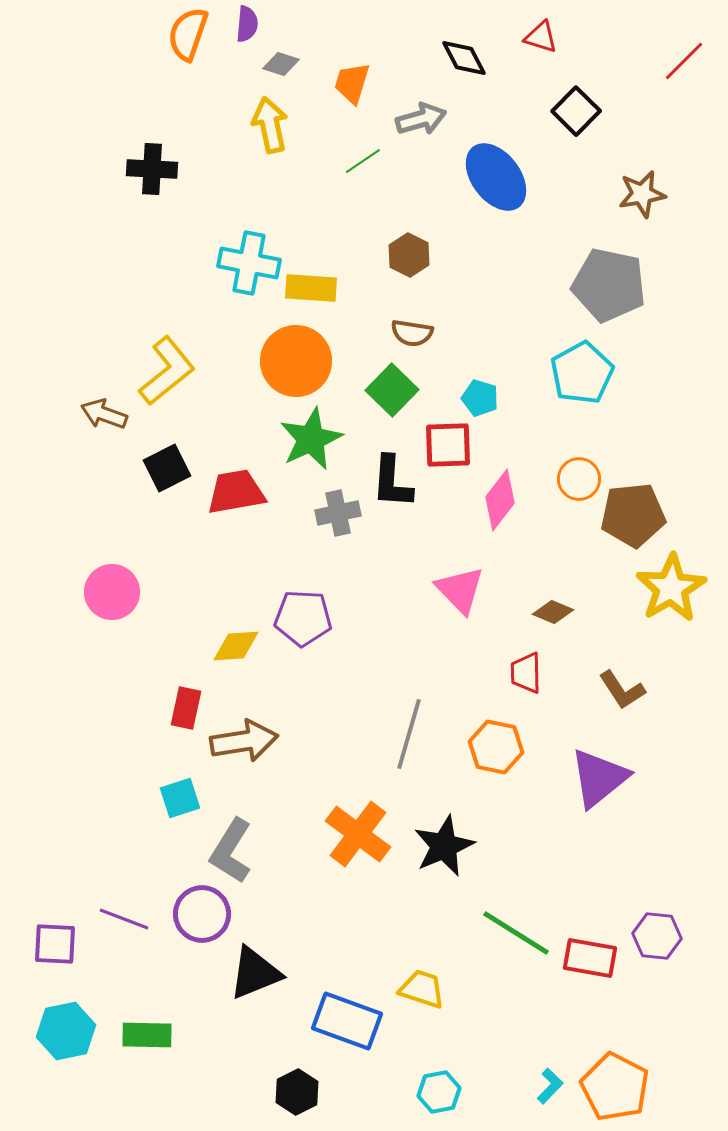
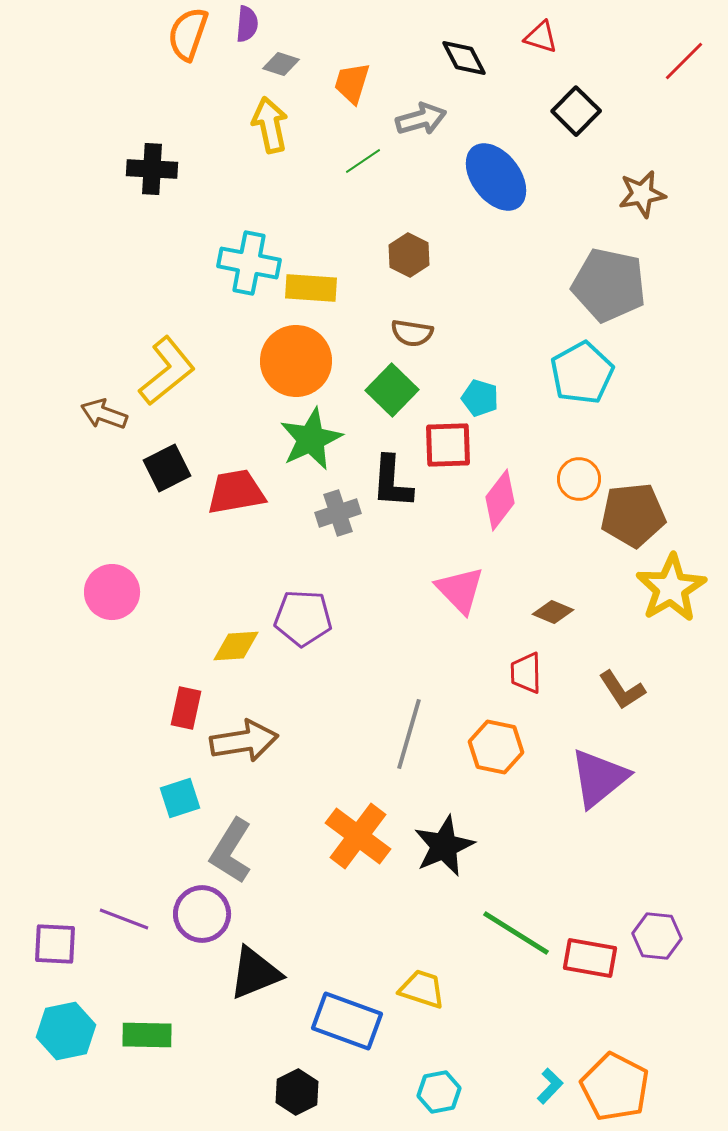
gray cross at (338, 513): rotated 6 degrees counterclockwise
orange cross at (358, 834): moved 2 px down
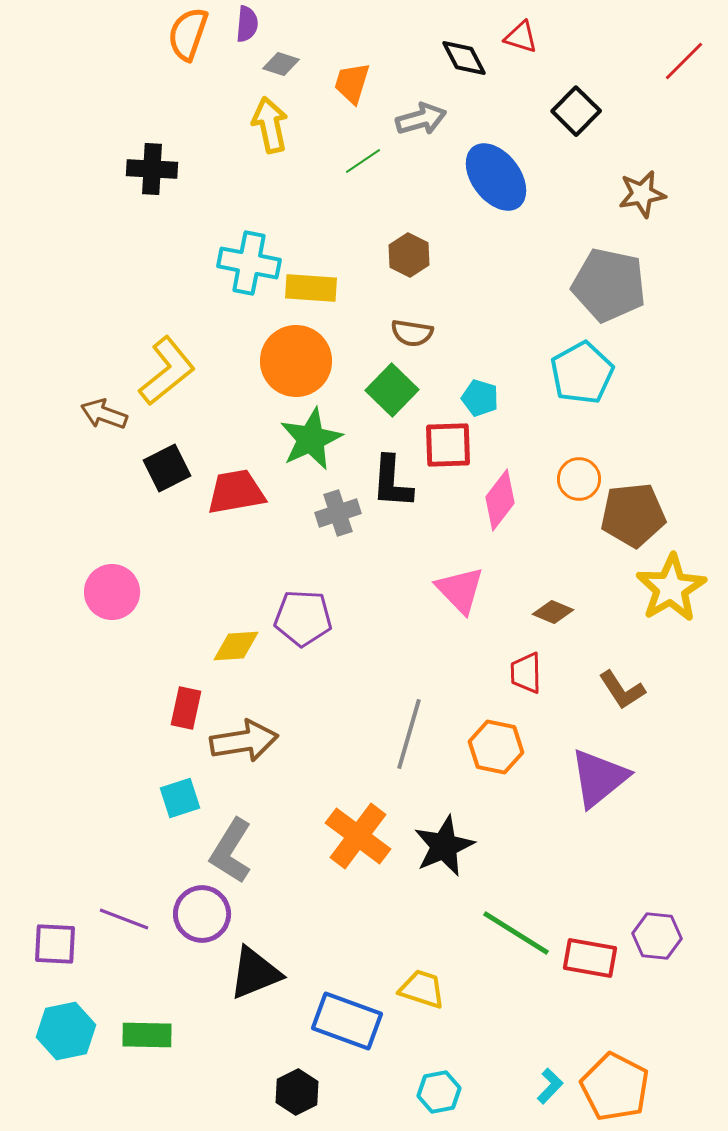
red triangle at (541, 37): moved 20 px left
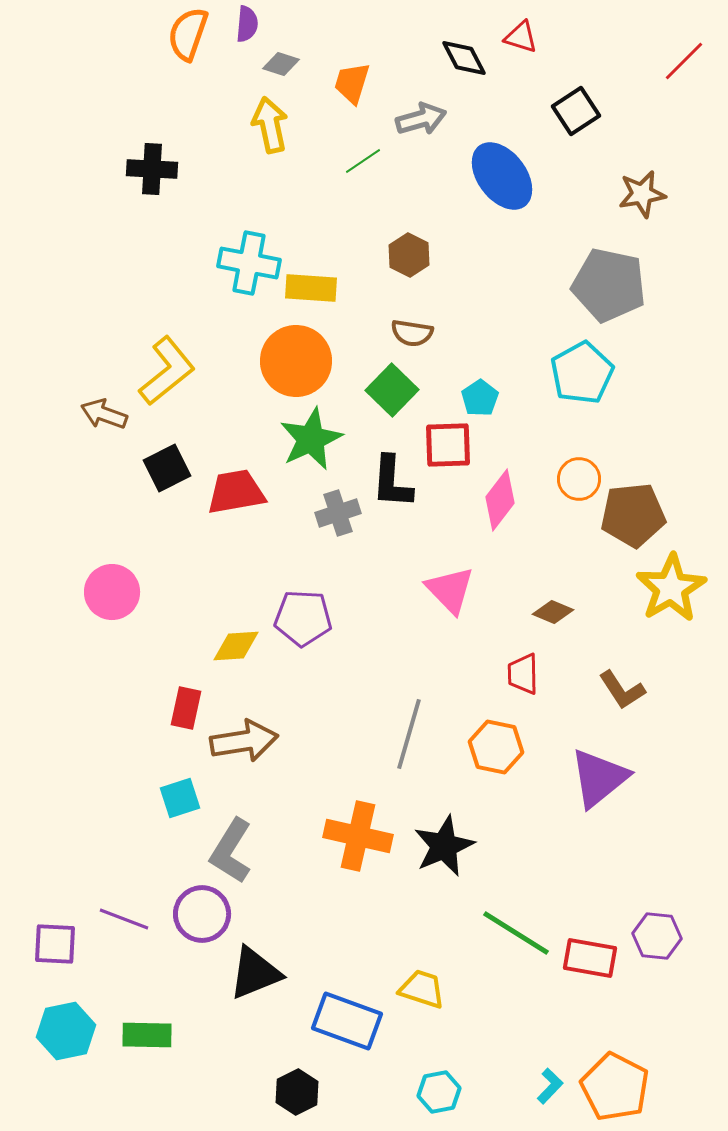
black square at (576, 111): rotated 12 degrees clockwise
blue ellipse at (496, 177): moved 6 px right, 1 px up
cyan pentagon at (480, 398): rotated 21 degrees clockwise
pink triangle at (460, 590): moved 10 px left
red trapezoid at (526, 673): moved 3 px left, 1 px down
orange cross at (358, 836): rotated 24 degrees counterclockwise
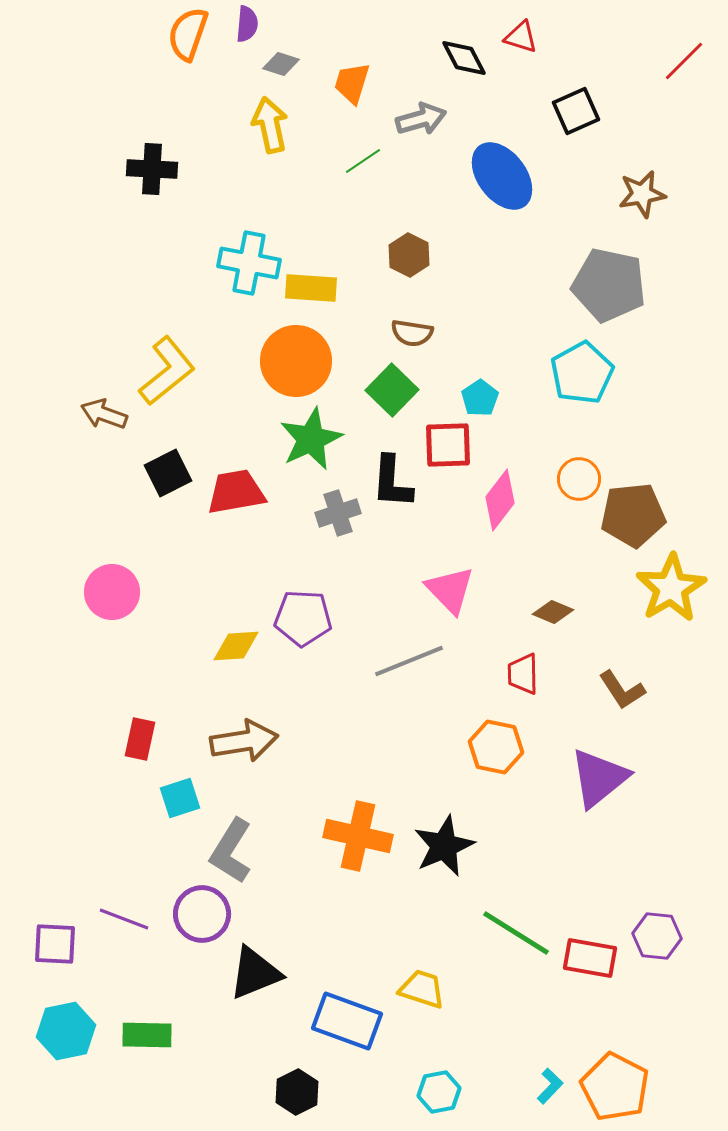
black square at (576, 111): rotated 9 degrees clockwise
black square at (167, 468): moved 1 px right, 5 px down
red rectangle at (186, 708): moved 46 px left, 31 px down
gray line at (409, 734): moved 73 px up; rotated 52 degrees clockwise
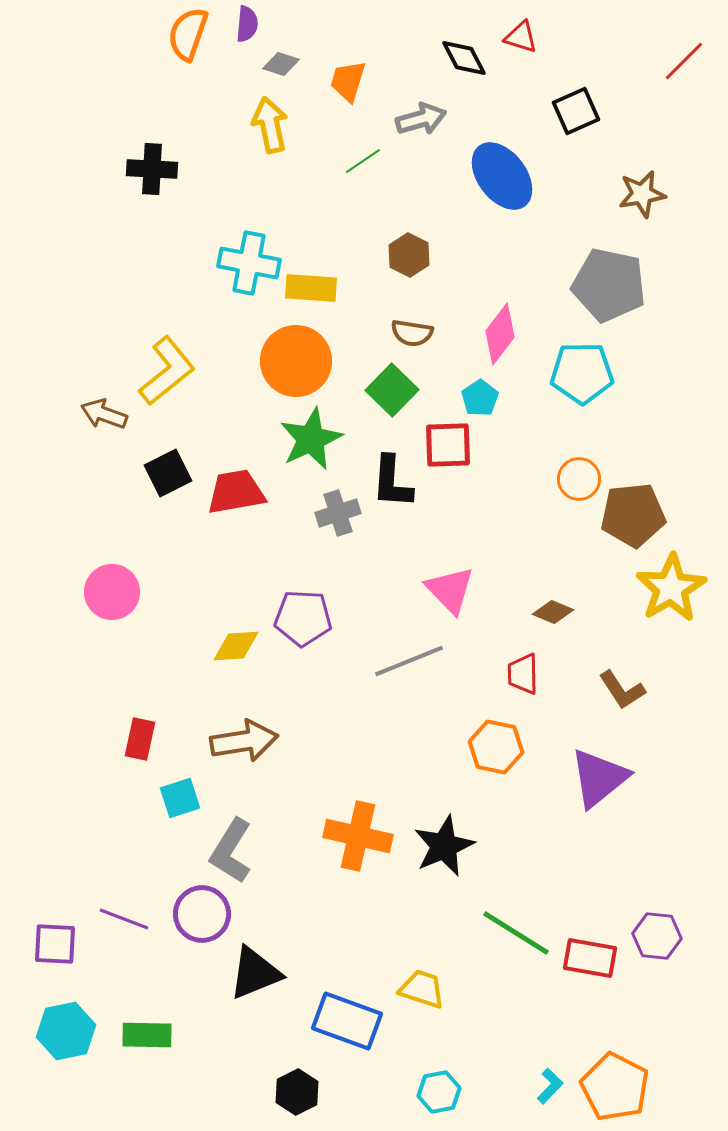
orange trapezoid at (352, 83): moved 4 px left, 2 px up
cyan pentagon at (582, 373): rotated 28 degrees clockwise
pink diamond at (500, 500): moved 166 px up
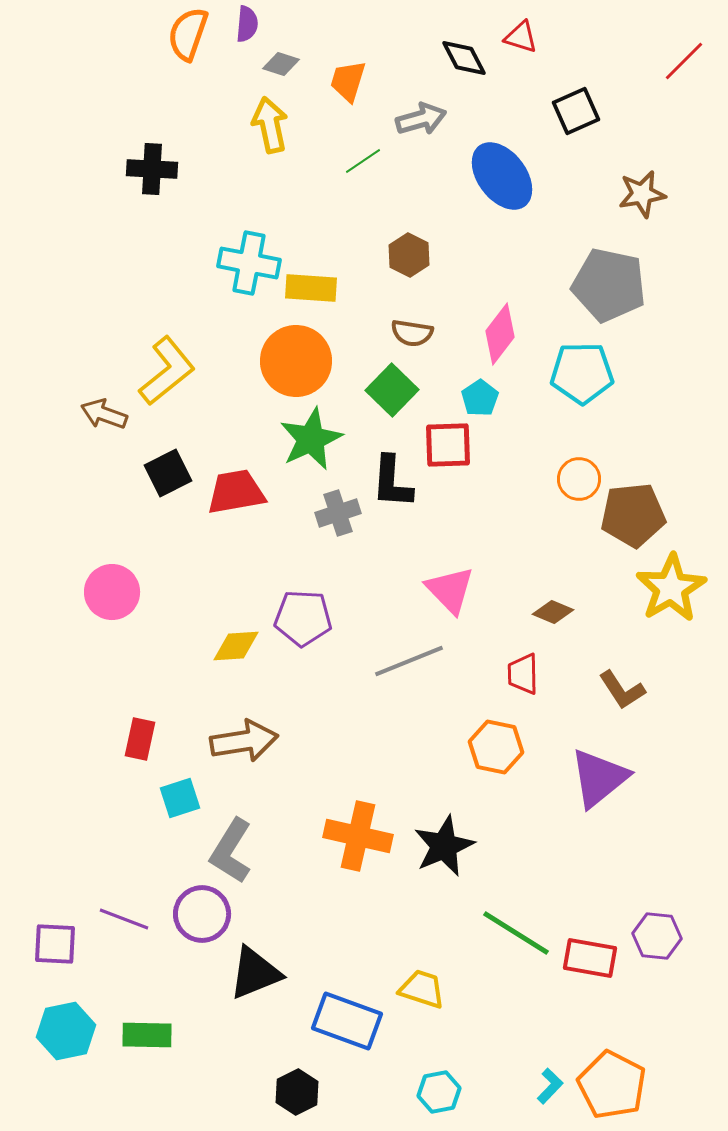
orange pentagon at (615, 1087): moved 3 px left, 2 px up
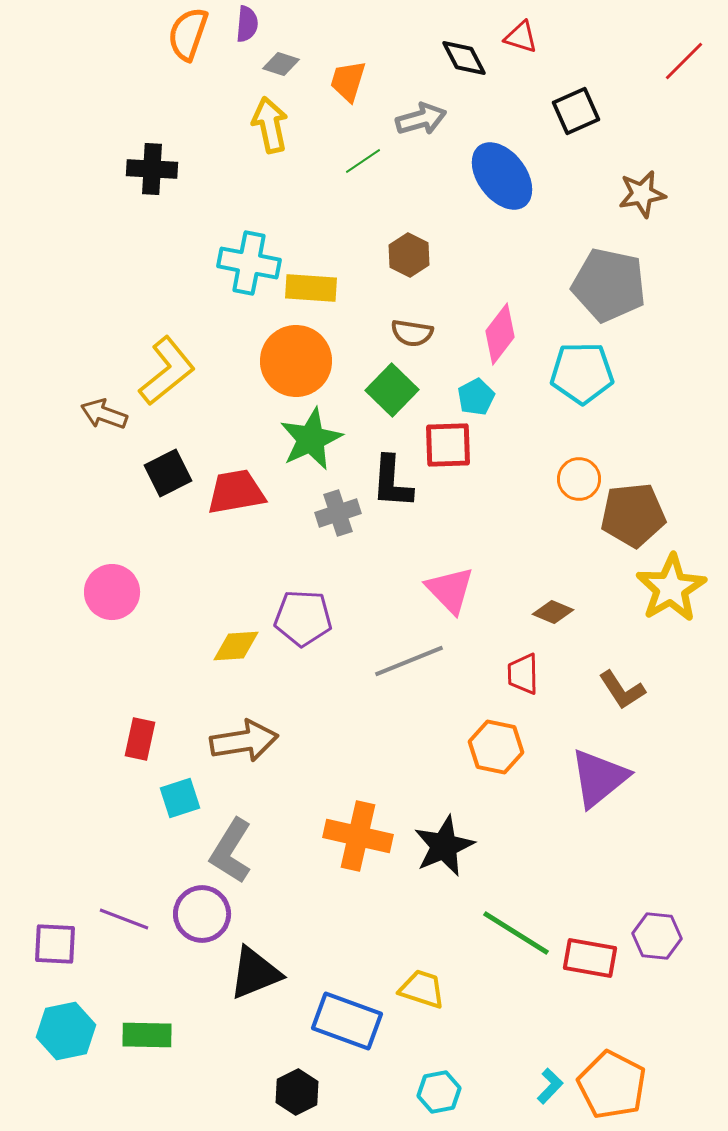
cyan pentagon at (480, 398): moved 4 px left, 1 px up; rotated 6 degrees clockwise
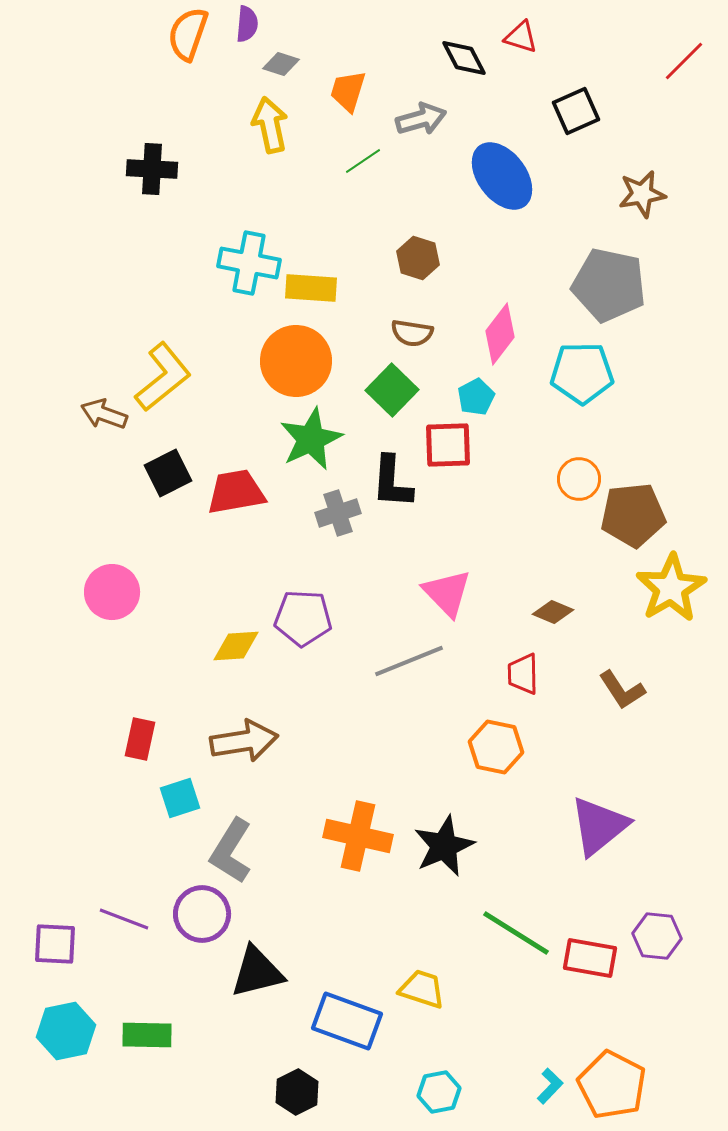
orange trapezoid at (348, 81): moved 10 px down
brown hexagon at (409, 255): moved 9 px right, 3 px down; rotated 9 degrees counterclockwise
yellow L-shape at (167, 371): moved 4 px left, 6 px down
pink triangle at (450, 590): moved 3 px left, 3 px down
purple triangle at (599, 778): moved 48 px down
black triangle at (255, 973): moved 2 px right, 1 px up; rotated 8 degrees clockwise
